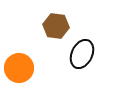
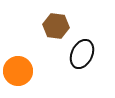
orange circle: moved 1 px left, 3 px down
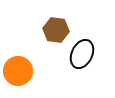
brown hexagon: moved 4 px down
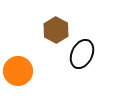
brown hexagon: rotated 20 degrees clockwise
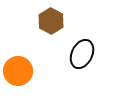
brown hexagon: moved 5 px left, 9 px up
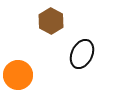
orange circle: moved 4 px down
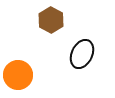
brown hexagon: moved 1 px up
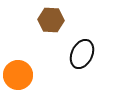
brown hexagon: rotated 25 degrees counterclockwise
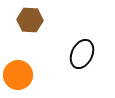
brown hexagon: moved 21 px left
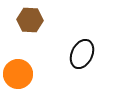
orange circle: moved 1 px up
